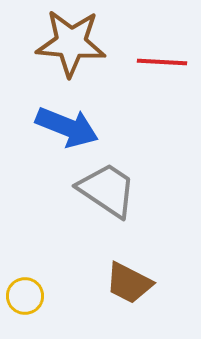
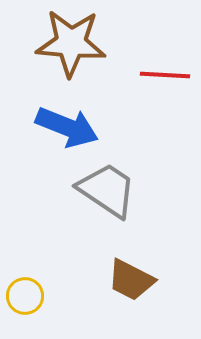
red line: moved 3 px right, 13 px down
brown trapezoid: moved 2 px right, 3 px up
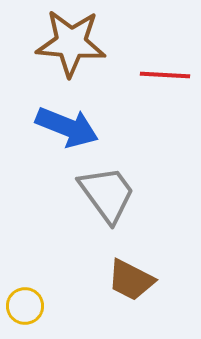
gray trapezoid: moved 4 px down; rotated 20 degrees clockwise
yellow circle: moved 10 px down
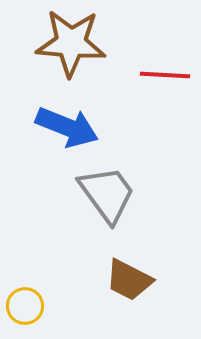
brown trapezoid: moved 2 px left
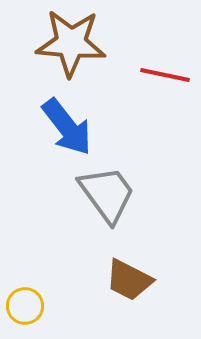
red line: rotated 9 degrees clockwise
blue arrow: rotated 30 degrees clockwise
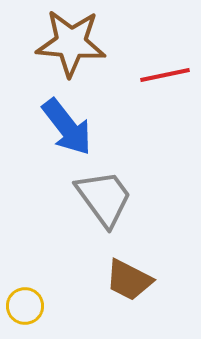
red line: rotated 24 degrees counterclockwise
gray trapezoid: moved 3 px left, 4 px down
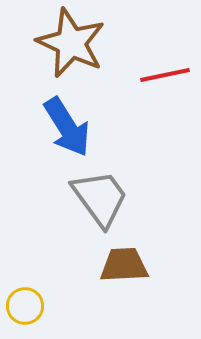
brown star: rotated 20 degrees clockwise
blue arrow: rotated 6 degrees clockwise
gray trapezoid: moved 4 px left
brown trapezoid: moved 5 px left, 15 px up; rotated 150 degrees clockwise
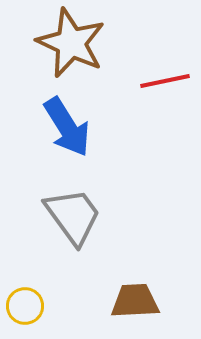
red line: moved 6 px down
gray trapezoid: moved 27 px left, 18 px down
brown trapezoid: moved 11 px right, 36 px down
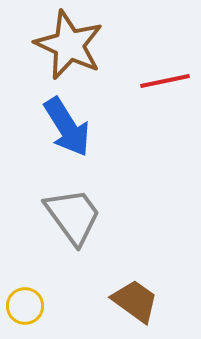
brown star: moved 2 px left, 2 px down
brown trapezoid: rotated 39 degrees clockwise
